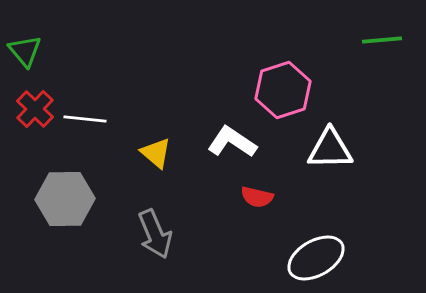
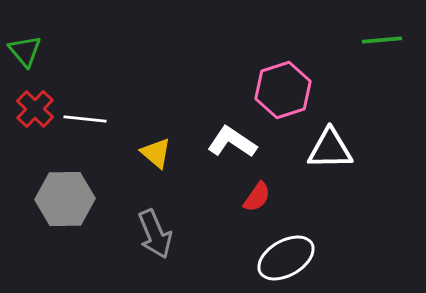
red semicircle: rotated 68 degrees counterclockwise
white ellipse: moved 30 px left
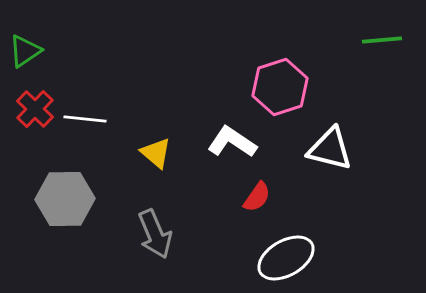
green triangle: rotated 36 degrees clockwise
pink hexagon: moved 3 px left, 3 px up
white triangle: rotated 15 degrees clockwise
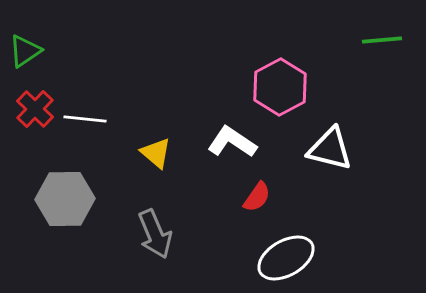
pink hexagon: rotated 10 degrees counterclockwise
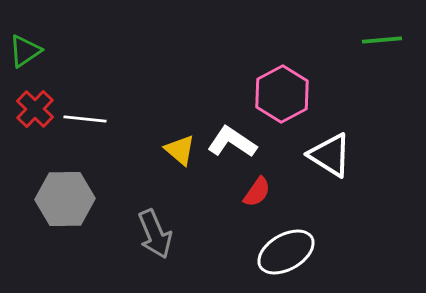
pink hexagon: moved 2 px right, 7 px down
white triangle: moved 6 px down; rotated 18 degrees clockwise
yellow triangle: moved 24 px right, 3 px up
red semicircle: moved 5 px up
white ellipse: moved 6 px up
